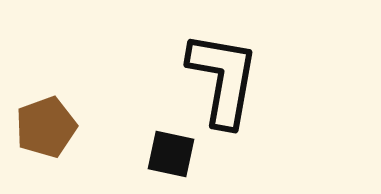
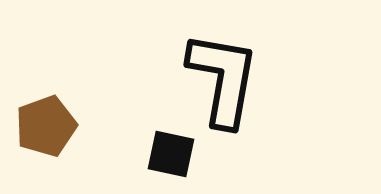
brown pentagon: moved 1 px up
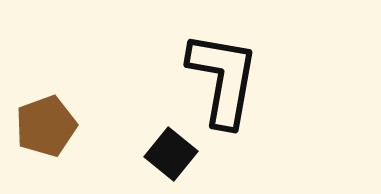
black square: rotated 27 degrees clockwise
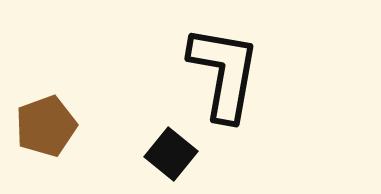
black L-shape: moved 1 px right, 6 px up
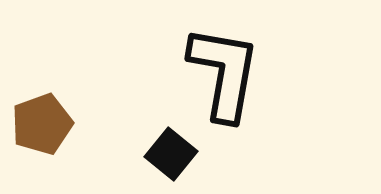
brown pentagon: moved 4 px left, 2 px up
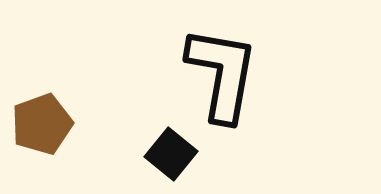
black L-shape: moved 2 px left, 1 px down
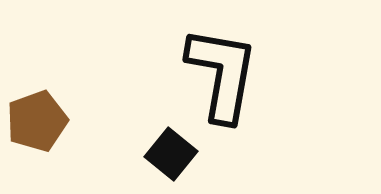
brown pentagon: moved 5 px left, 3 px up
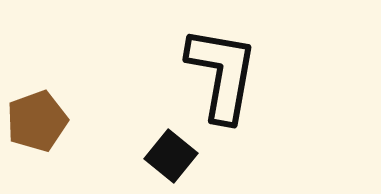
black square: moved 2 px down
